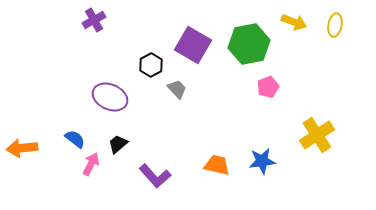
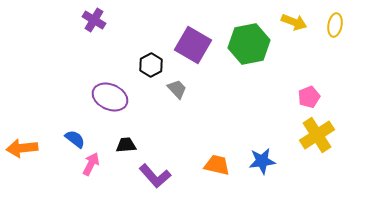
purple cross: rotated 30 degrees counterclockwise
pink pentagon: moved 41 px right, 10 px down
black trapezoid: moved 8 px right, 1 px down; rotated 35 degrees clockwise
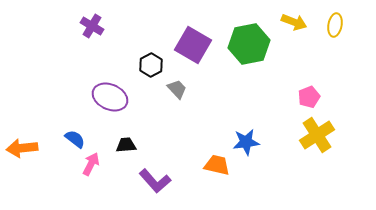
purple cross: moved 2 px left, 6 px down
blue star: moved 16 px left, 19 px up
purple L-shape: moved 5 px down
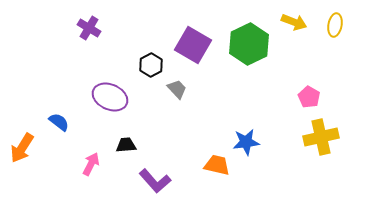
purple cross: moved 3 px left, 2 px down
green hexagon: rotated 15 degrees counterclockwise
pink pentagon: rotated 20 degrees counterclockwise
yellow cross: moved 4 px right, 2 px down; rotated 20 degrees clockwise
blue semicircle: moved 16 px left, 17 px up
orange arrow: rotated 52 degrees counterclockwise
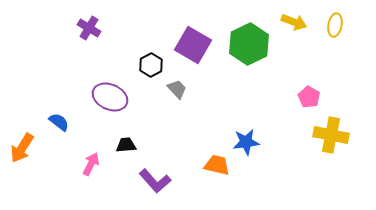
yellow cross: moved 10 px right, 2 px up; rotated 24 degrees clockwise
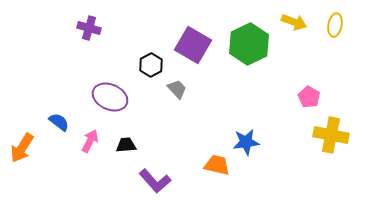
purple cross: rotated 15 degrees counterclockwise
pink arrow: moved 1 px left, 23 px up
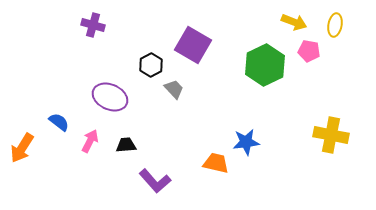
purple cross: moved 4 px right, 3 px up
green hexagon: moved 16 px right, 21 px down
gray trapezoid: moved 3 px left
pink pentagon: moved 46 px up; rotated 20 degrees counterclockwise
orange trapezoid: moved 1 px left, 2 px up
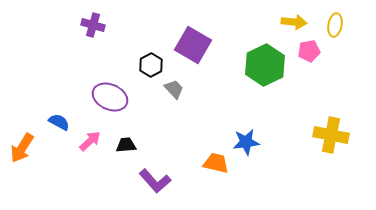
yellow arrow: rotated 15 degrees counterclockwise
pink pentagon: rotated 20 degrees counterclockwise
blue semicircle: rotated 10 degrees counterclockwise
pink arrow: rotated 20 degrees clockwise
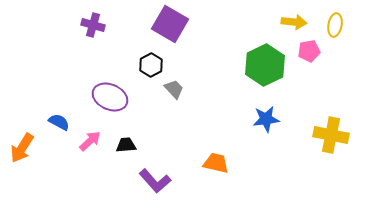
purple square: moved 23 px left, 21 px up
blue star: moved 20 px right, 23 px up
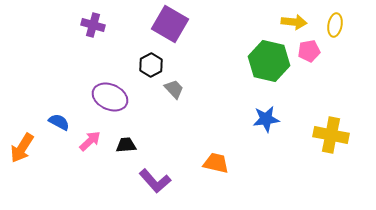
green hexagon: moved 4 px right, 4 px up; rotated 21 degrees counterclockwise
